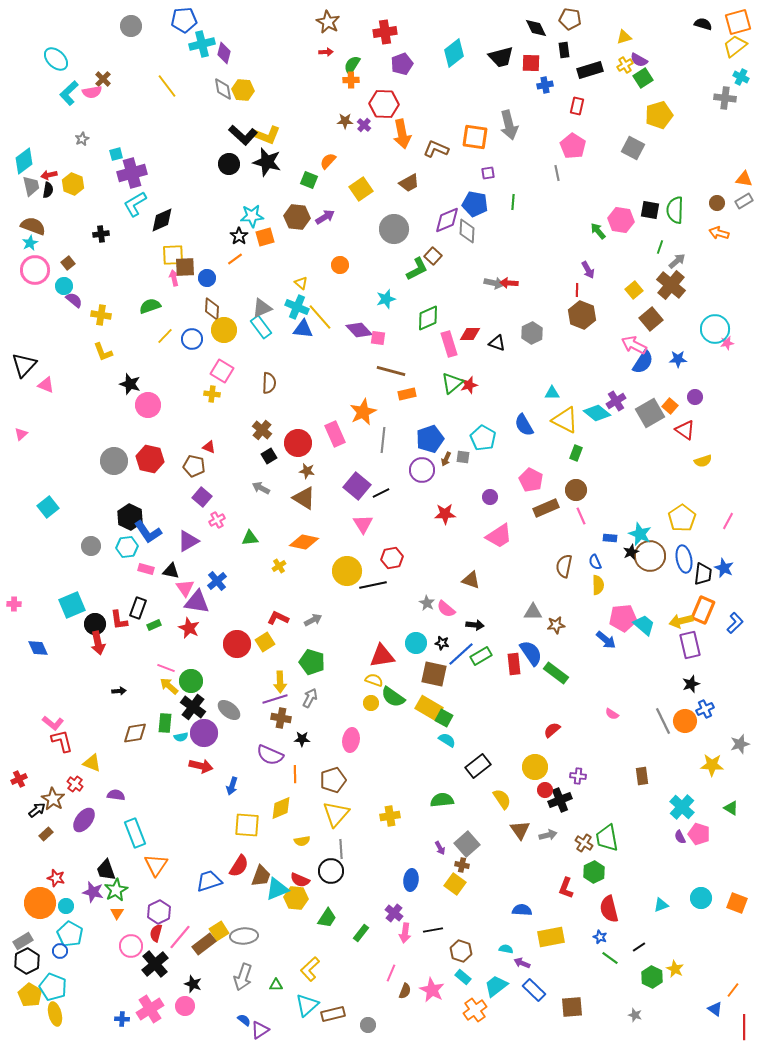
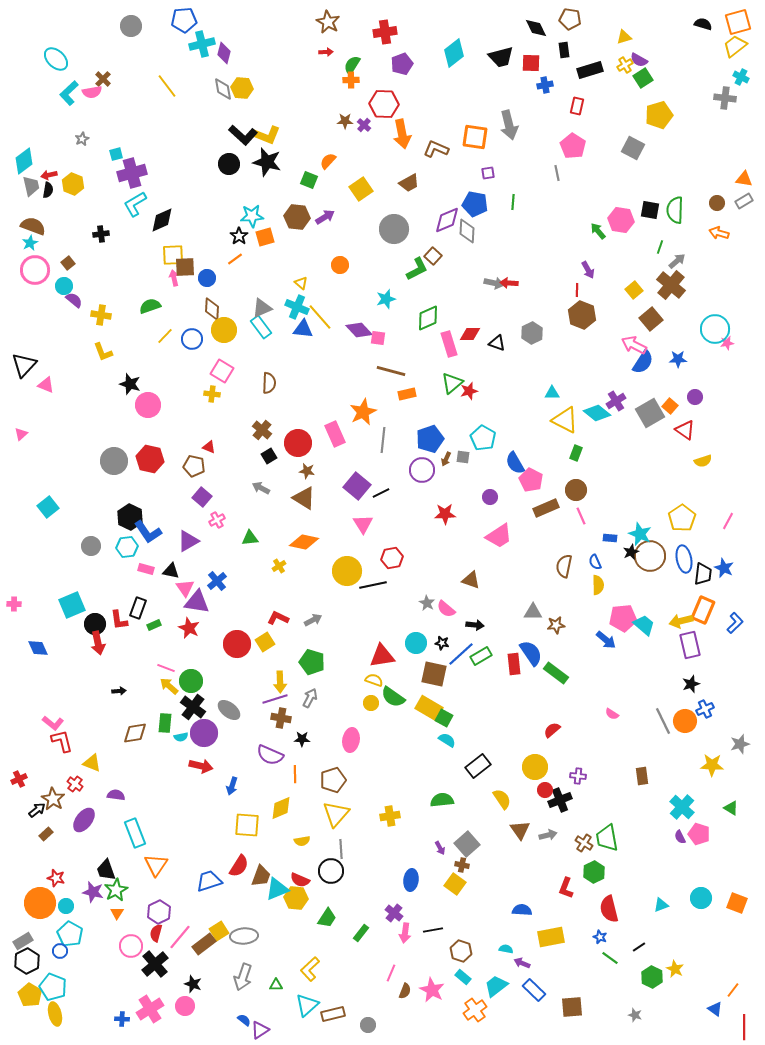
yellow hexagon at (243, 90): moved 1 px left, 2 px up
red star at (469, 385): moved 6 px down
blue semicircle at (524, 425): moved 9 px left, 38 px down
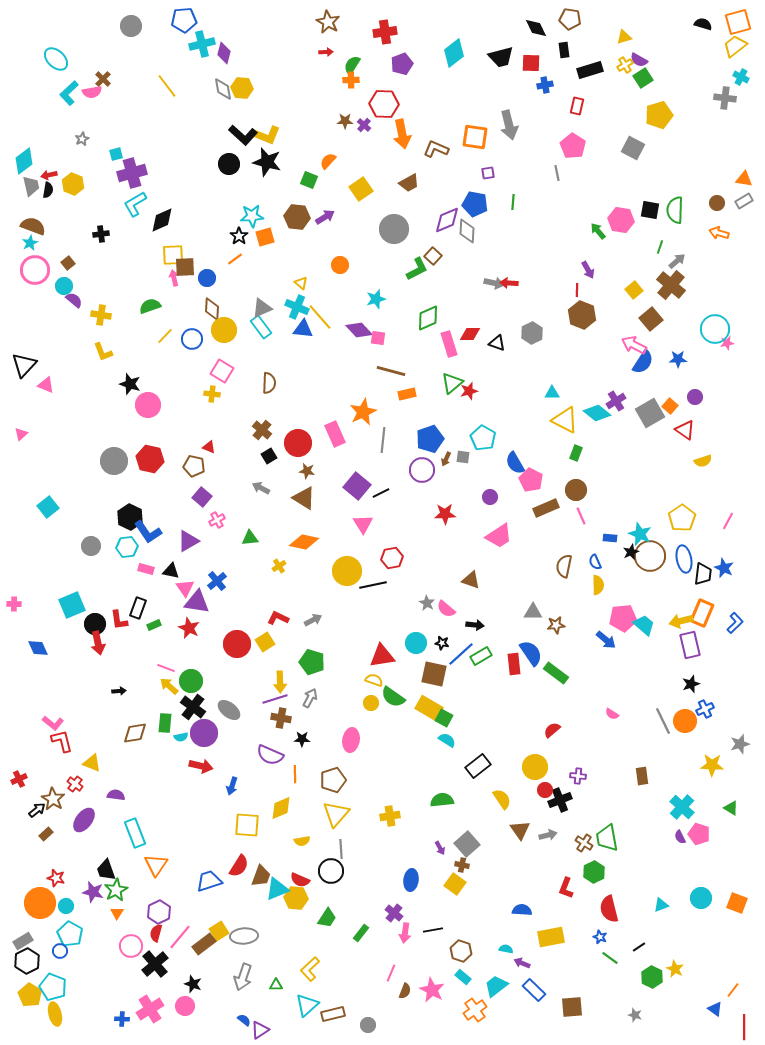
cyan star at (386, 299): moved 10 px left
orange rectangle at (703, 610): moved 1 px left, 3 px down
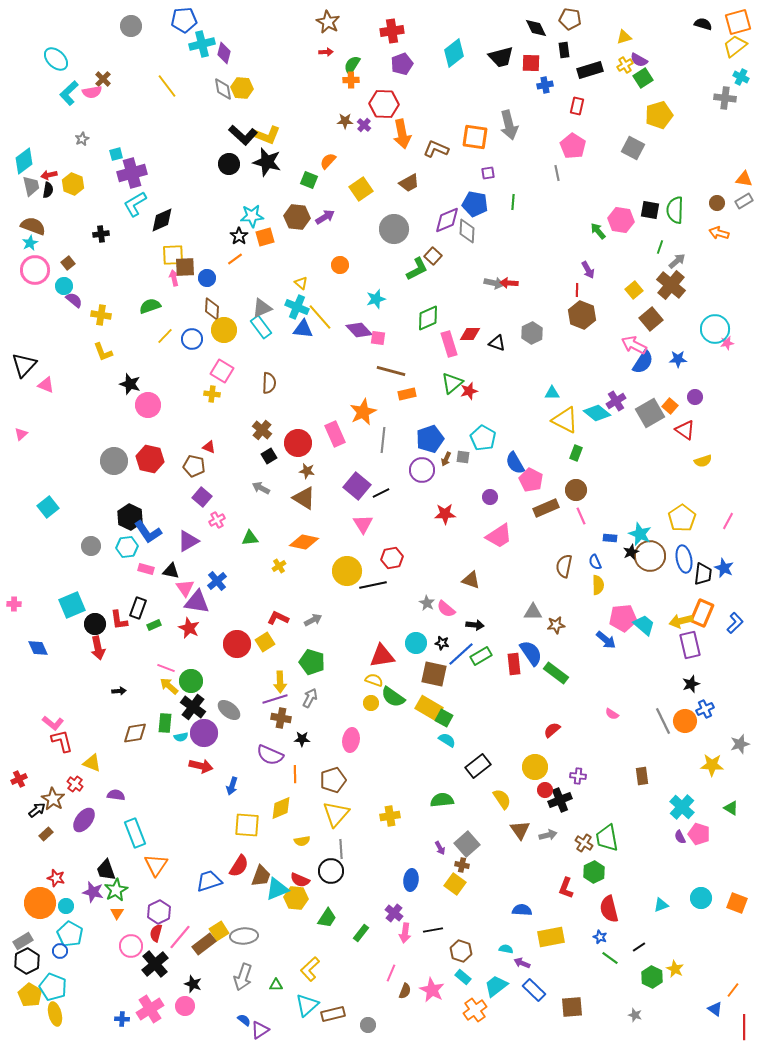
red cross at (385, 32): moved 7 px right, 1 px up
red arrow at (98, 643): moved 5 px down
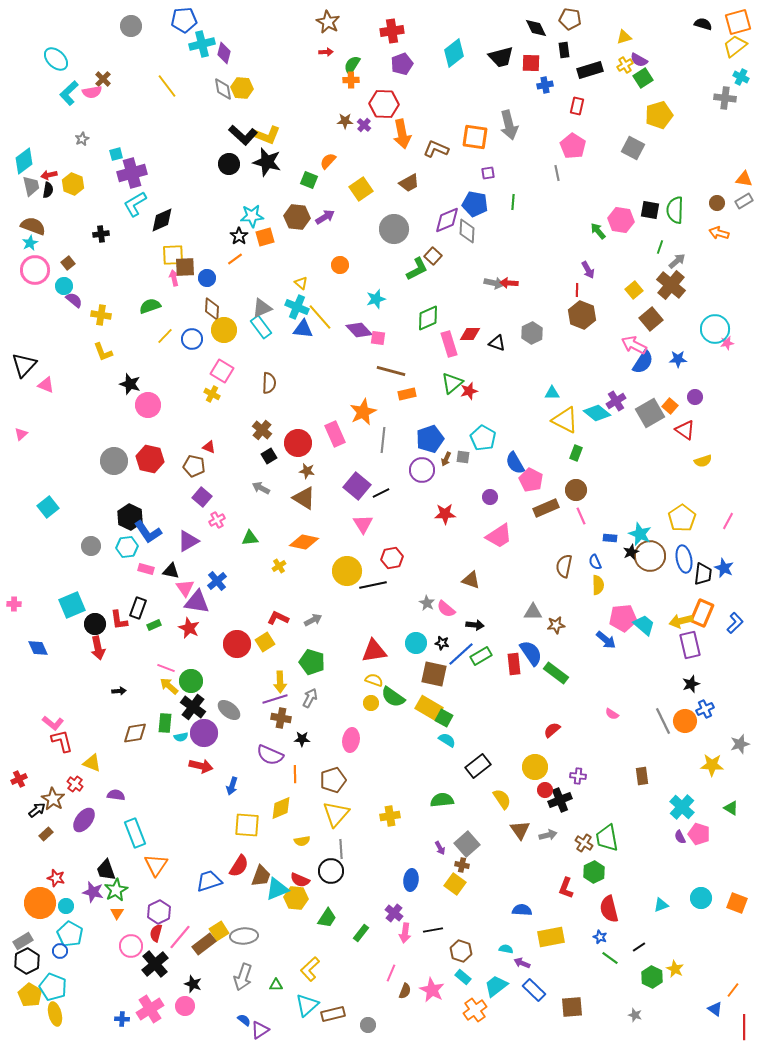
yellow cross at (212, 394): rotated 21 degrees clockwise
red triangle at (382, 656): moved 8 px left, 5 px up
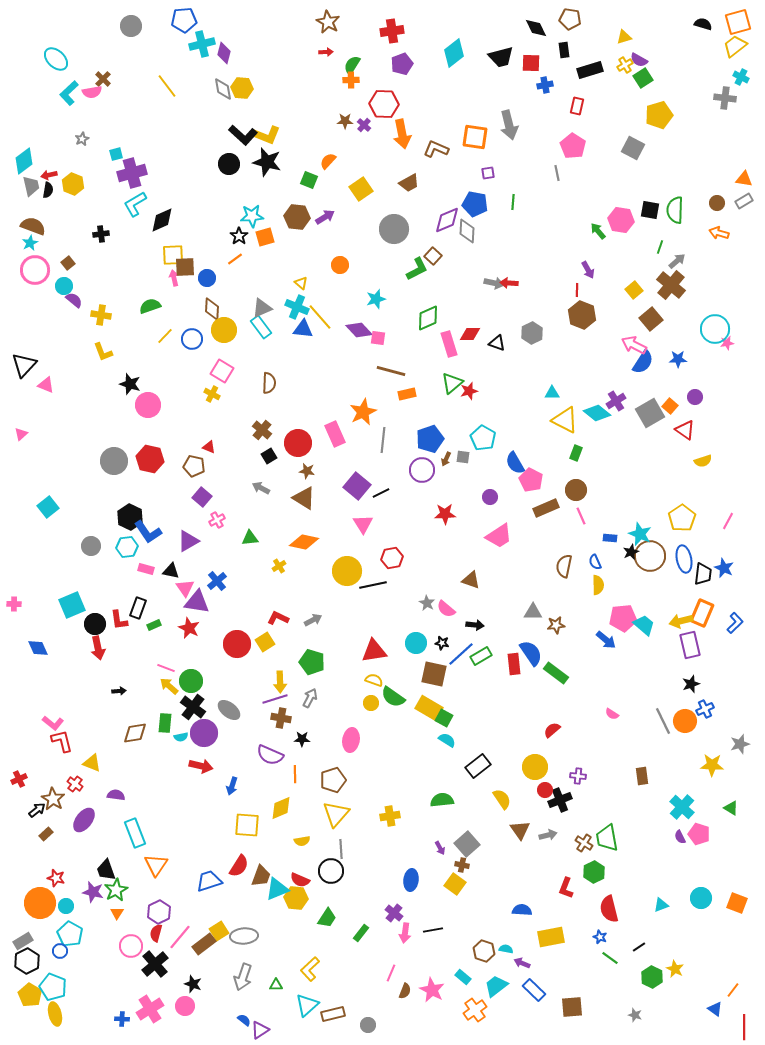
brown hexagon at (461, 951): moved 23 px right
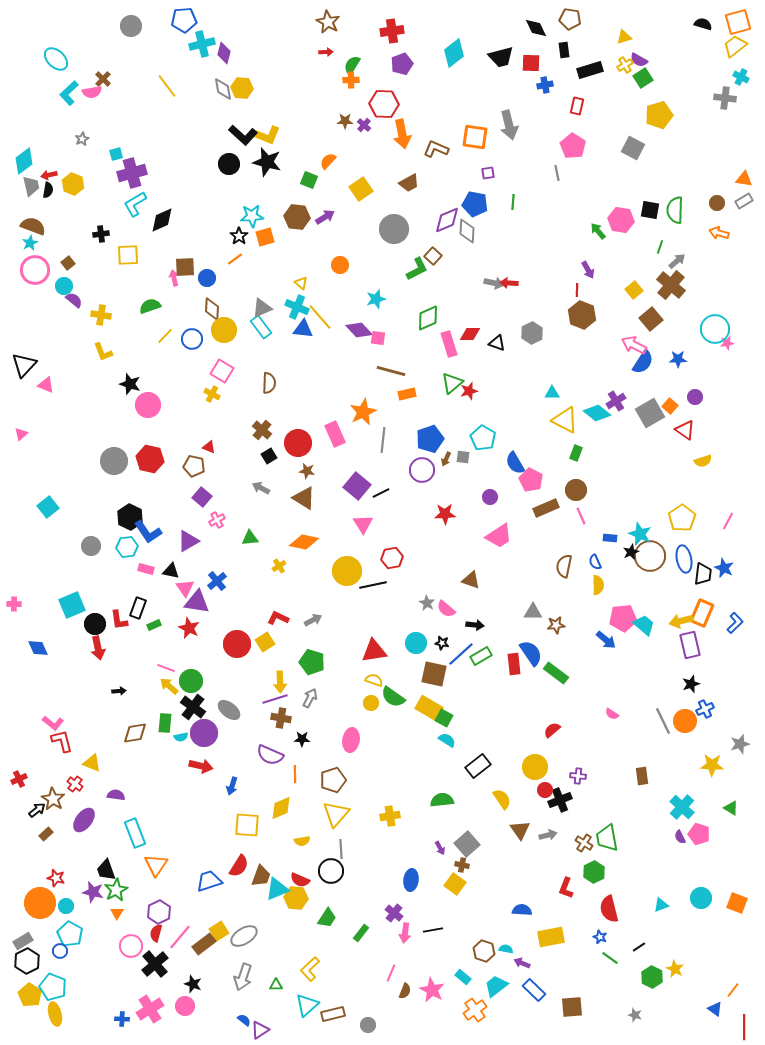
yellow square at (173, 255): moved 45 px left
gray ellipse at (244, 936): rotated 28 degrees counterclockwise
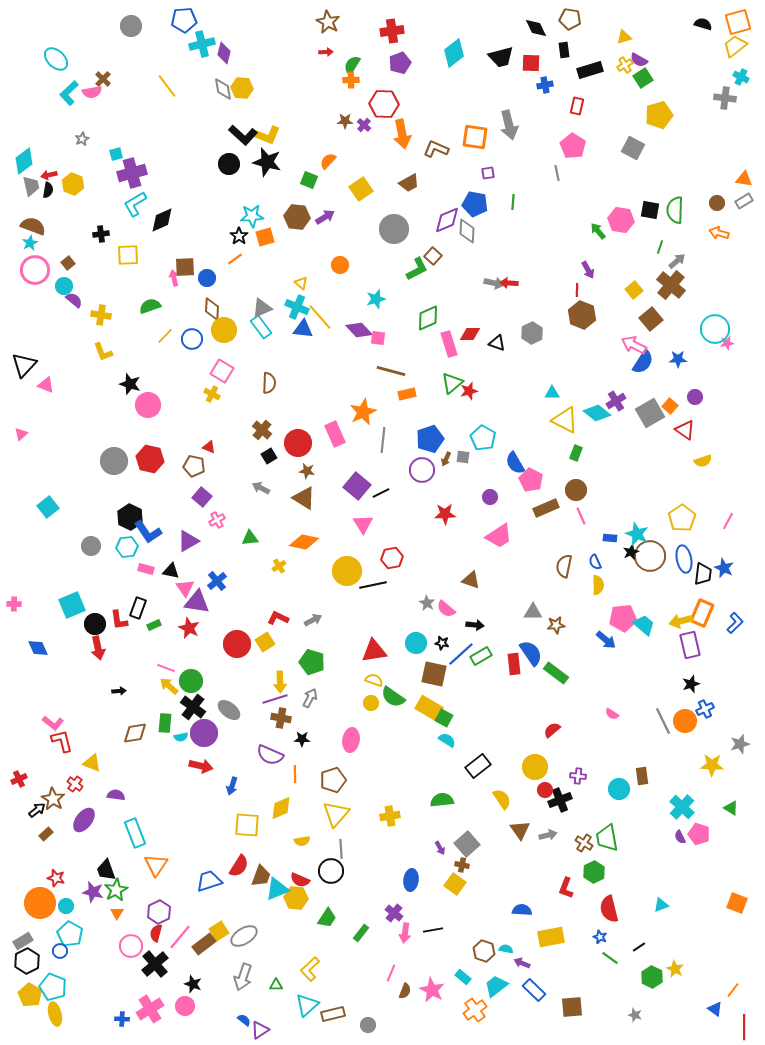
purple pentagon at (402, 64): moved 2 px left, 1 px up
cyan star at (640, 534): moved 3 px left
cyan circle at (701, 898): moved 82 px left, 109 px up
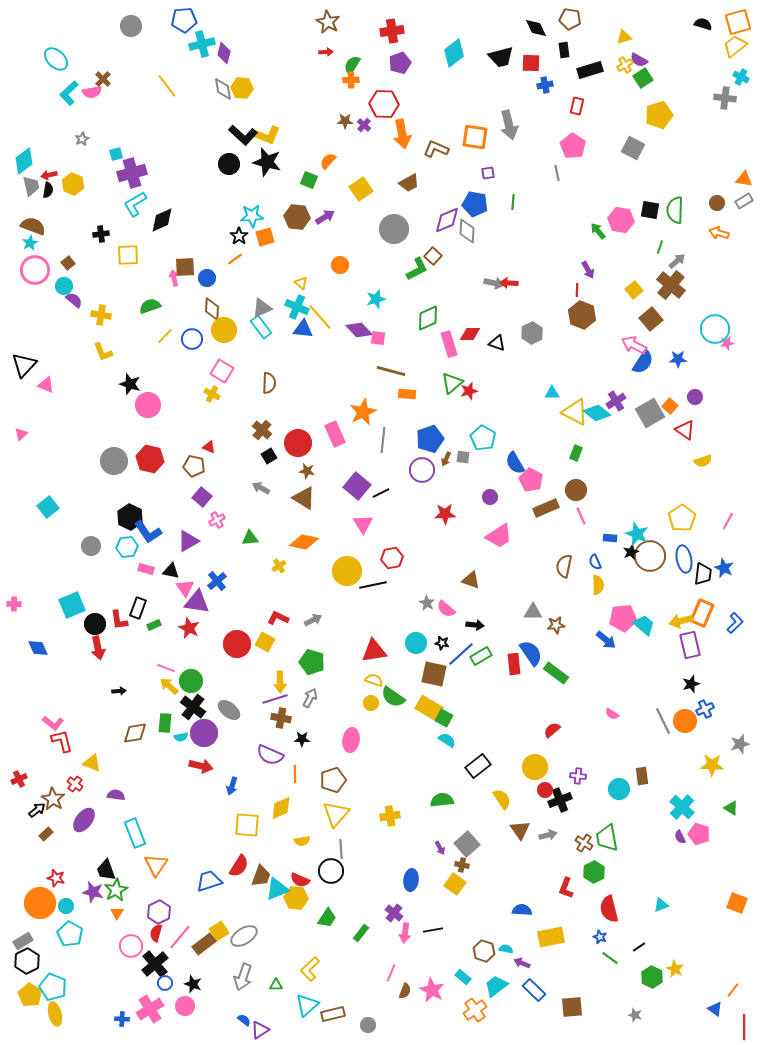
orange rectangle at (407, 394): rotated 18 degrees clockwise
yellow triangle at (565, 420): moved 10 px right, 8 px up
yellow square at (265, 642): rotated 30 degrees counterclockwise
blue circle at (60, 951): moved 105 px right, 32 px down
